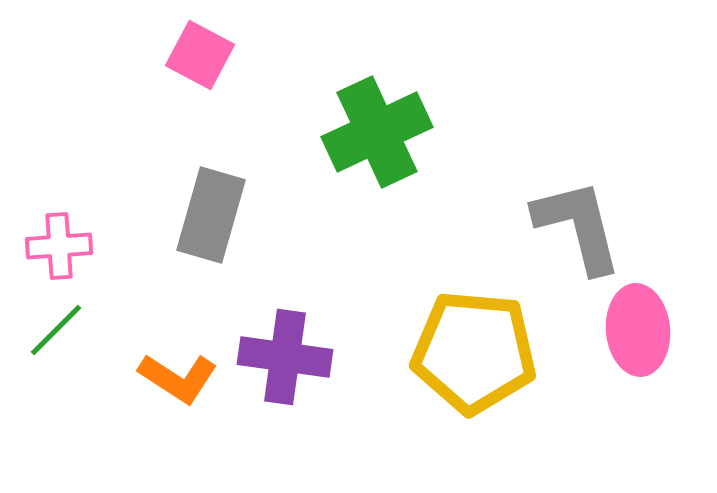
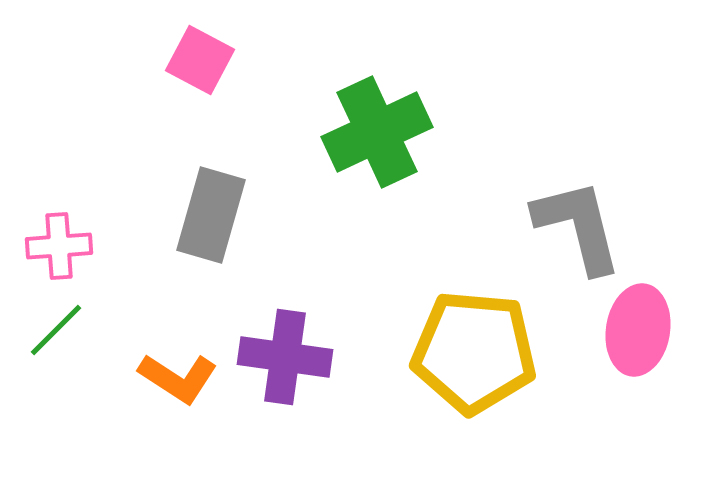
pink square: moved 5 px down
pink ellipse: rotated 14 degrees clockwise
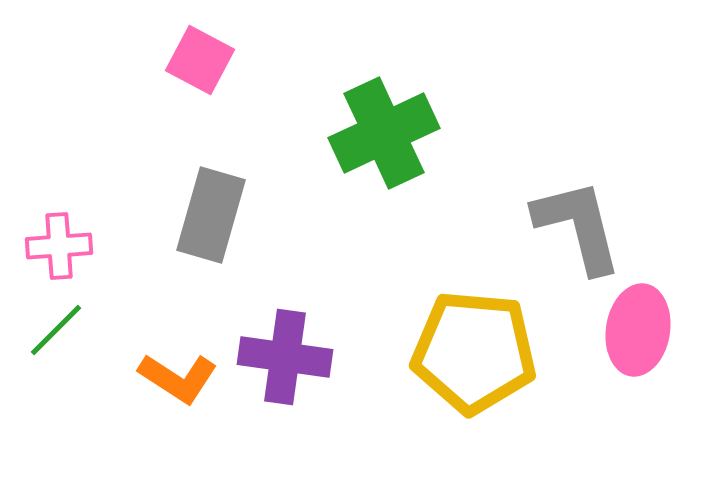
green cross: moved 7 px right, 1 px down
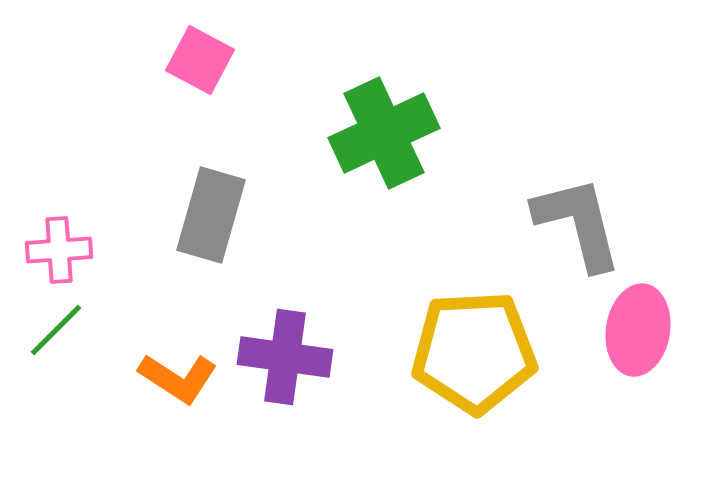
gray L-shape: moved 3 px up
pink cross: moved 4 px down
yellow pentagon: rotated 8 degrees counterclockwise
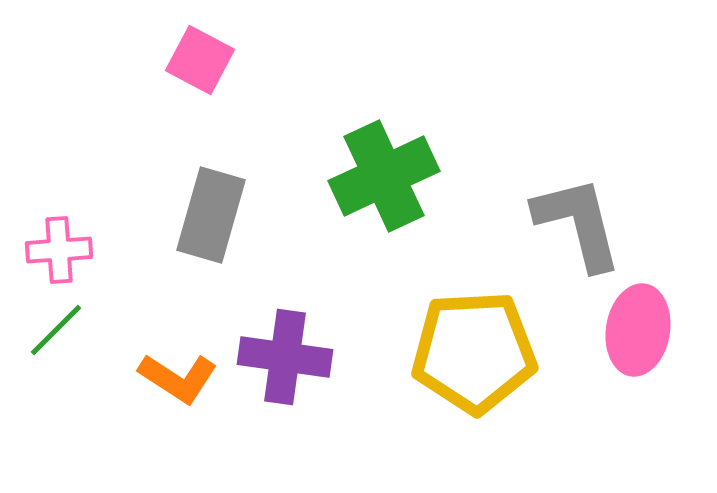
green cross: moved 43 px down
